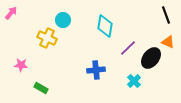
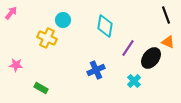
purple line: rotated 12 degrees counterclockwise
pink star: moved 5 px left
blue cross: rotated 18 degrees counterclockwise
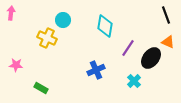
pink arrow: rotated 32 degrees counterclockwise
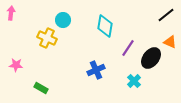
black line: rotated 72 degrees clockwise
orange triangle: moved 2 px right
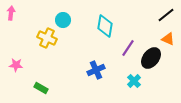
orange triangle: moved 2 px left, 3 px up
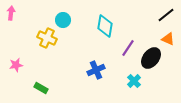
pink star: rotated 16 degrees counterclockwise
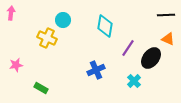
black line: rotated 36 degrees clockwise
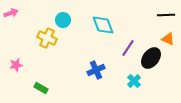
pink arrow: rotated 64 degrees clockwise
cyan diamond: moved 2 px left, 1 px up; rotated 30 degrees counterclockwise
